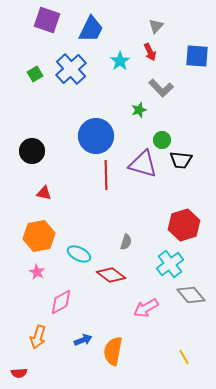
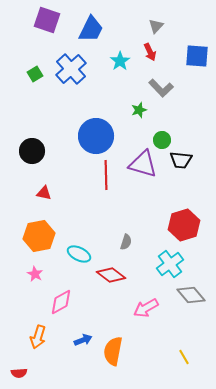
pink star: moved 2 px left, 2 px down
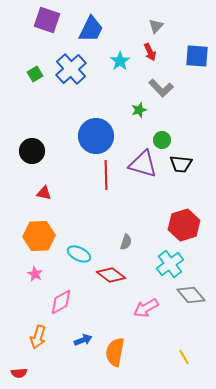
black trapezoid: moved 4 px down
orange hexagon: rotated 8 degrees clockwise
orange semicircle: moved 2 px right, 1 px down
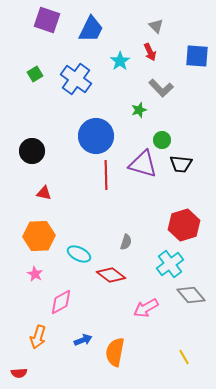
gray triangle: rotated 28 degrees counterclockwise
blue cross: moved 5 px right, 10 px down; rotated 12 degrees counterclockwise
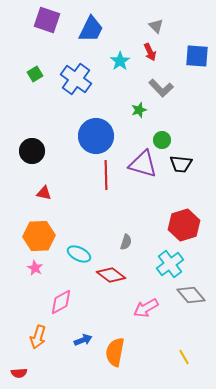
pink star: moved 6 px up
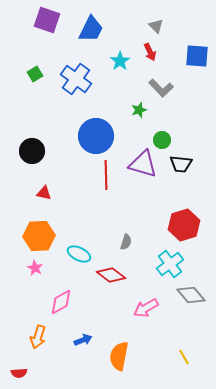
orange semicircle: moved 4 px right, 4 px down
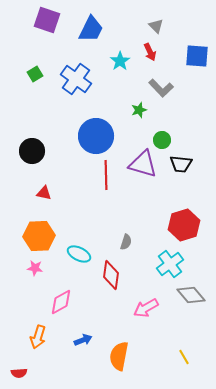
pink star: rotated 21 degrees counterclockwise
red diamond: rotated 60 degrees clockwise
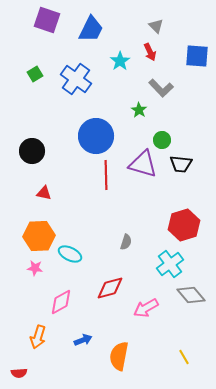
green star: rotated 21 degrees counterclockwise
cyan ellipse: moved 9 px left
red diamond: moved 1 px left, 13 px down; rotated 68 degrees clockwise
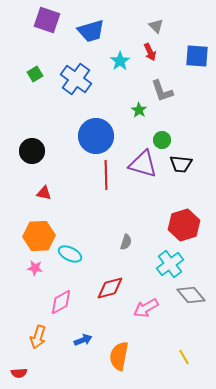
blue trapezoid: moved 2 px down; rotated 48 degrees clockwise
gray L-shape: moved 1 px right, 3 px down; rotated 25 degrees clockwise
